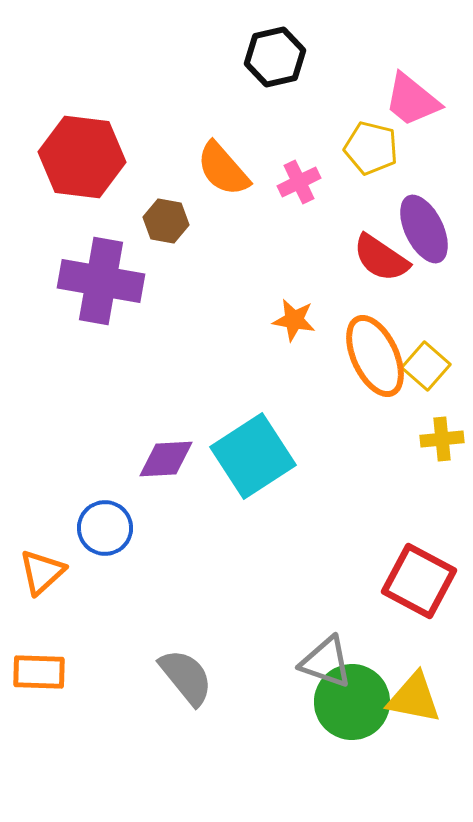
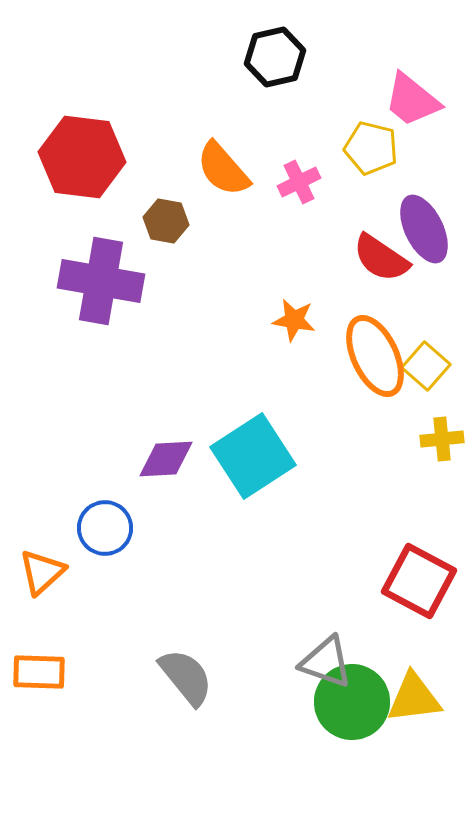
yellow triangle: rotated 18 degrees counterclockwise
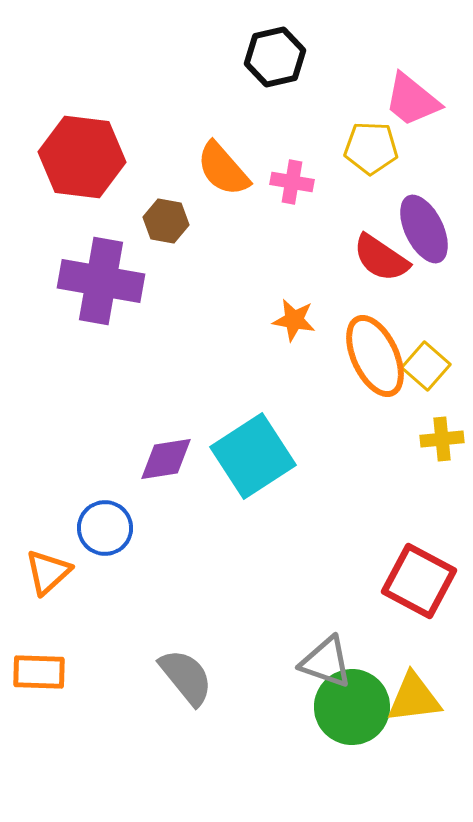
yellow pentagon: rotated 12 degrees counterclockwise
pink cross: moved 7 px left; rotated 36 degrees clockwise
purple diamond: rotated 6 degrees counterclockwise
orange triangle: moved 6 px right
green circle: moved 5 px down
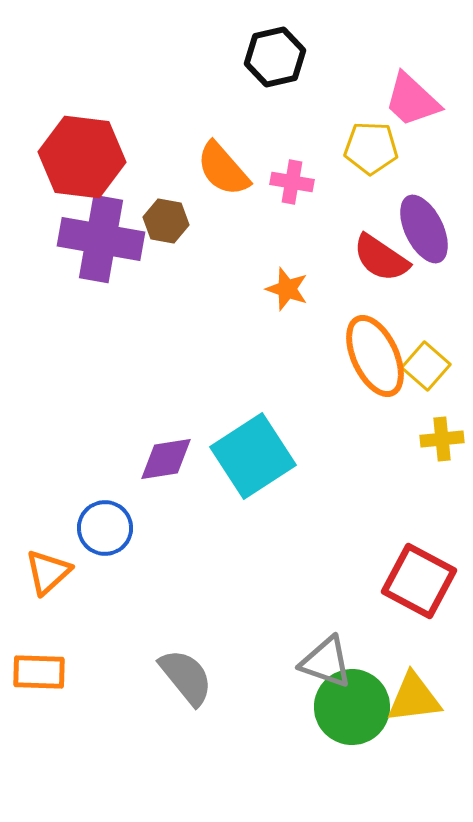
pink trapezoid: rotated 4 degrees clockwise
purple cross: moved 42 px up
orange star: moved 7 px left, 31 px up; rotated 9 degrees clockwise
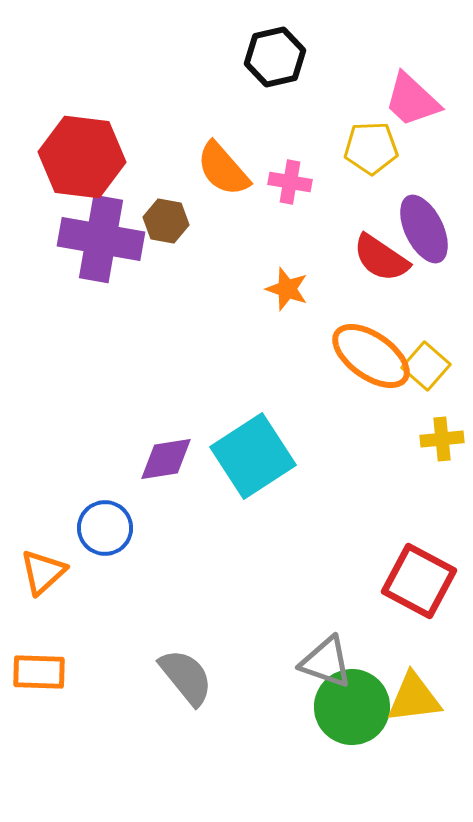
yellow pentagon: rotated 4 degrees counterclockwise
pink cross: moved 2 px left
orange ellipse: moved 4 px left; rotated 30 degrees counterclockwise
orange triangle: moved 5 px left
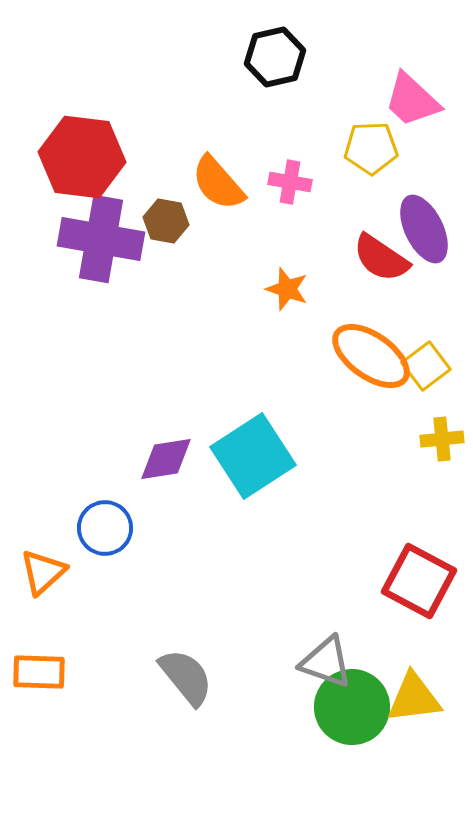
orange semicircle: moved 5 px left, 14 px down
yellow square: rotated 12 degrees clockwise
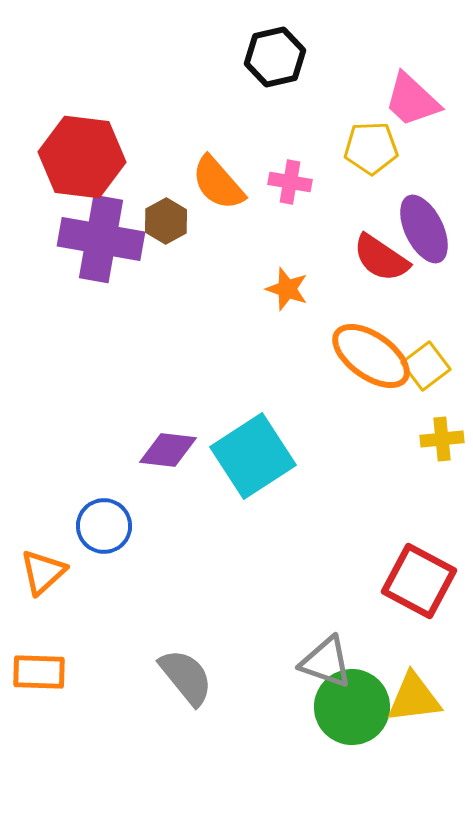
brown hexagon: rotated 21 degrees clockwise
purple diamond: moved 2 px right, 9 px up; rotated 16 degrees clockwise
blue circle: moved 1 px left, 2 px up
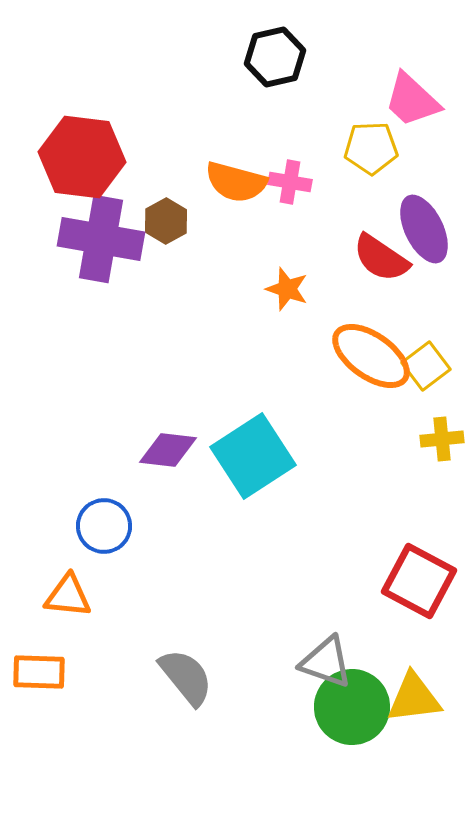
orange semicircle: moved 18 px right, 1 px up; rotated 34 degrees counterclockwise
orange triangle: moved 25 px right, 24 px down; rotated 48 degrees clockwise
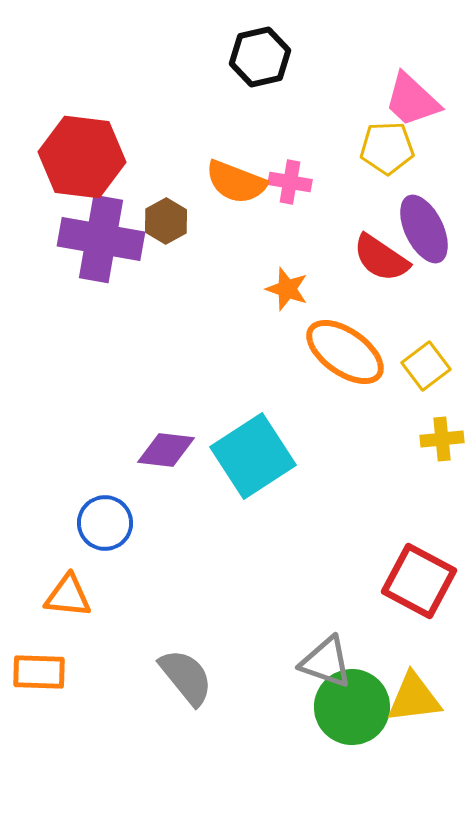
black hexagon: moved 15 px left
yellow pentagon: moved 16 px right
orange semicircle: rotated 6 degrees clockwise
orange ellipse: moved 26 px left, 4 px up
purple diamond: moved 2 px left
blue circle: moved 1 px right, 3 px up
